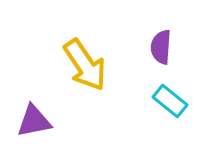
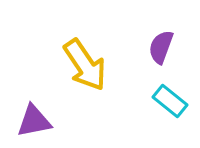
purple semicircle: rotated 16 degrees clockwise
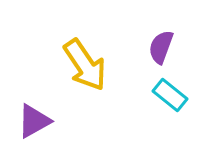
cyan rectangle: moved 6 px up
purple triangle: rotated 18 degrees counterclockwise
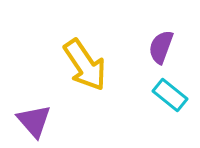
purple triangle: rotated 42 degrees counterclockwise
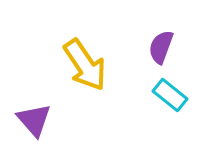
purple triangle: moved 1 px up
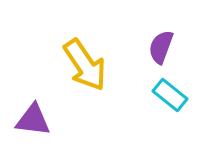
purple triangle: moved 1 px left; rotated 42 degrees counterclockwise
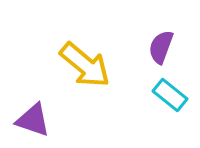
yellow arrow: rotated 16 degrees counterclockwise
purple triangle: rotated 12 degrees clockwise
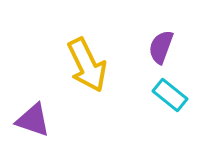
yellow arrow: moved 2 px right; rotated 24 degrees clockwise
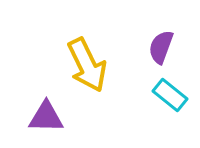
purple triangle: moved 13 px right, 3 px up; rotated 18 degrees counterclockwise
